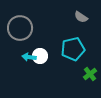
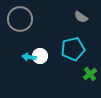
gray circle: moved 9 px up
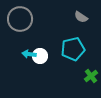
cyan arrow: moved 3 px up
green cross: moved 1 px right, 2 px down
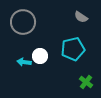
gray circle: moved 3 px right, 3 px down
cyan arrow: moved 5 px left, 8 px down
green cross: moved 5 px left, 6 px down; rotated 16 degrees counterclockwise
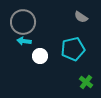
cyan arrow: moved 21 px up
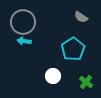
cyan pentagon: rotated 20 degrees counterclockwise
white circle: moved 13 px right, 20 px down
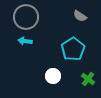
gray semicircle: moved 1 px left, 1 px up
gray circle: moved 3 px right, 5 px up
cyan arrow: moved 1 px right
green cross: moved 2 px right, 3 px up
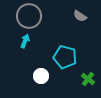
gray circle: moved 3 px right, 1 px up
cyan arrow: rotated 104 degrees clockwise
cyan pentagon: moved 8 px left, 8 px down; rotated 25 degrees counterclockwise
white circle: moved 12 px left
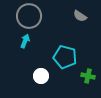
green cross: moved 3 px up; rotated 24 degrees counterclockwise
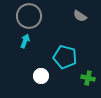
green cross: moved 2 px down
